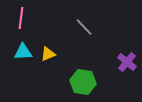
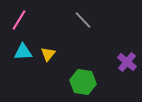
pink line: moved 2 px left, 2 px down; rotated 25 degrees clockwise
gray line: moved 1 px left, 7 px up
yellow triangle: rotated 28 degrees counterclockwise
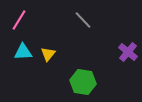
purple cross: moved 1 px right, 10 px up
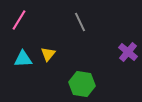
gray line: moved 3 px left, 2 px down; rotated 18 degrees clockwise
cyan triangle: moved 7 px down
green hexagon: moved 1 px left, 2 px down
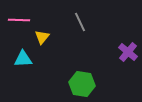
pink line: rotated 60 degrees clockwise
yellow triangle: moved 6 px left, 17 px up
